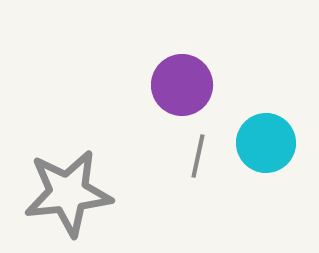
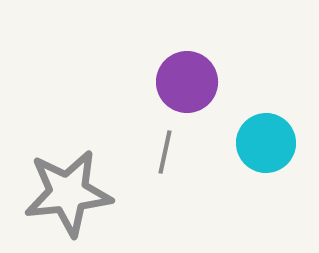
purple circle: moved 5 px right, 3 px up
gray line: moved 33 px left, 4 px up
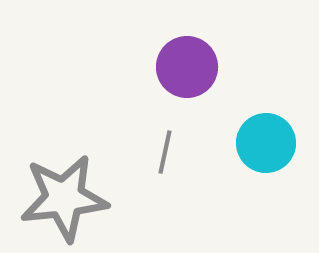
purple circle: moved 15 px up
gray star: moved 4 px left, 5 px down
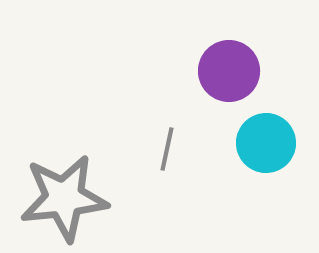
purple circle: moved 42 px right, 4 px down
gray line: moved 2 px right, 3 px up
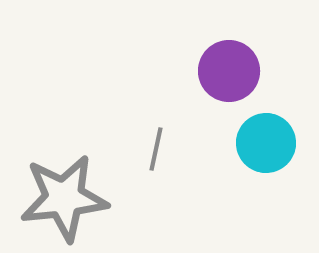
gray line: moved 11 px left
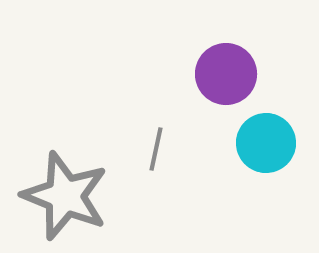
purple circle: moved 3 px left, 3 px down
gray star: moved 1 px right, 2 px up; rotated 28 degrees clockwise
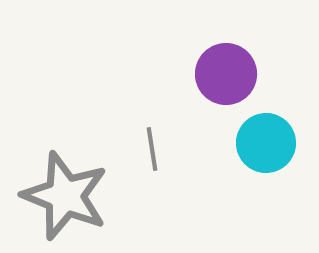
gray line: moved 4 px left; rotated 21 degrees counterclockwise
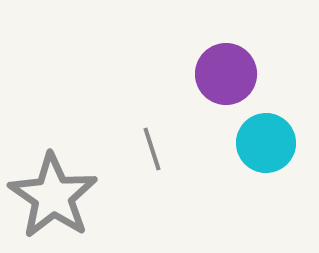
gray line: rotated 9 degrees counterclockwise
gray star: moved 12 px left; rotated 12 degrees clockwise
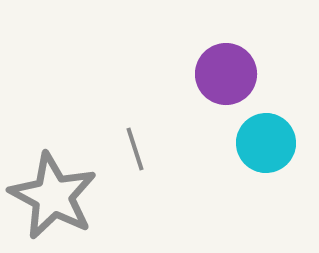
gray line: moved 17 px left
gray star: rotated 6 degrees counterclockwise
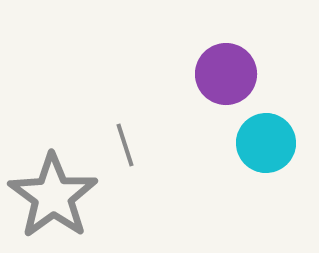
gray line: moved 10 px left, 4 px up
gray star: rotated 8 degrees clockwise
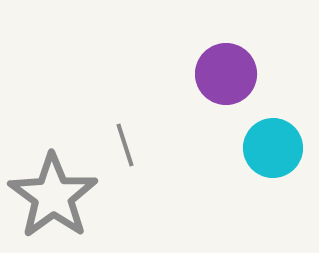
cyan circle: moved 7 px right, 5 px down
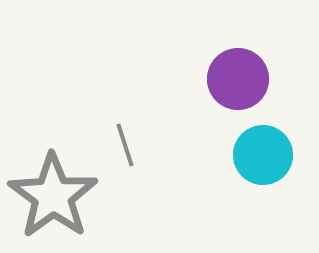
purple circle: moved 12 px right, 5 px down
cyan circle: moved 10 px left, 7 px down
